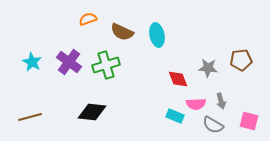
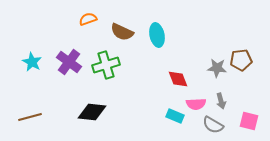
gray star: moved 9 px right
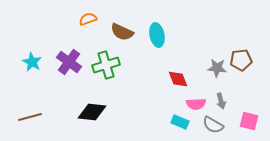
cyan rectangle: moved 5 px right, 6 px down
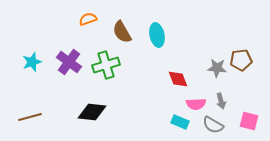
brown semicircle: rotated 35 degrees clockwise
cyan star: rotated 24 degrees clockwise
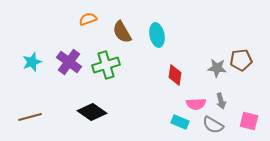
red diamond: moved 3 px left, 4 px up; rotated 30 degrees clockwise
black diamond: rotated 28 degrees clockwise
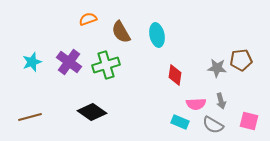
brown semicircle: moved 1 px left
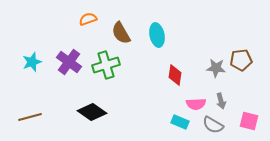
brown semicircle: moved 1 px down
gray star: moved 1 px left
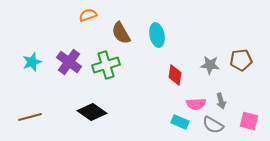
orange semicircle: moved 4 px up
gray star: moved 6 px left, 3 px up
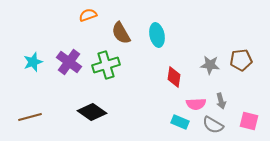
cyan star: moved 1 px right
red diamond: moved 1 px left, 2 px down
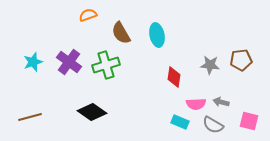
gray arrow: moved 1 px down; rotated 119 degrees clockwise
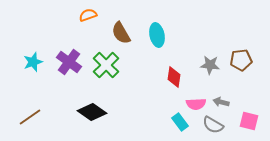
green cross: rotated 28 degrees counterclockwise
brown line: rotated 20 degrees counterclockwise
cyan rectangle: rotated 30 degrees clockwise
